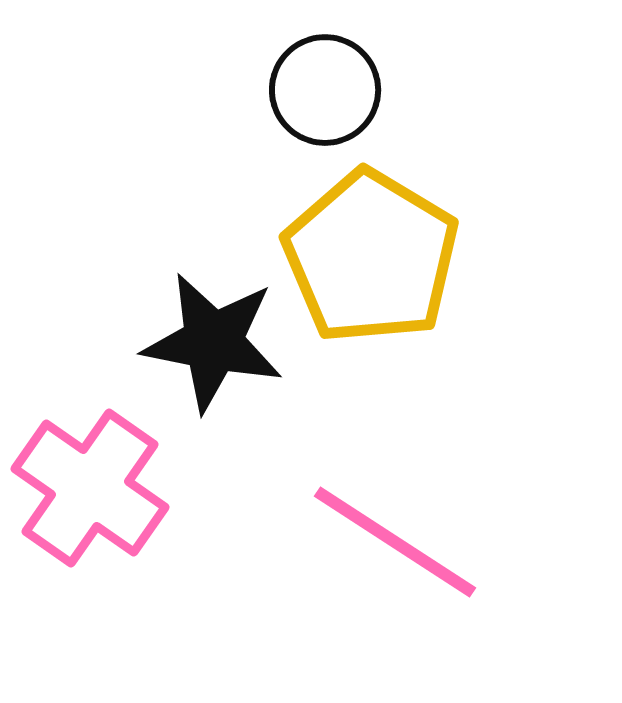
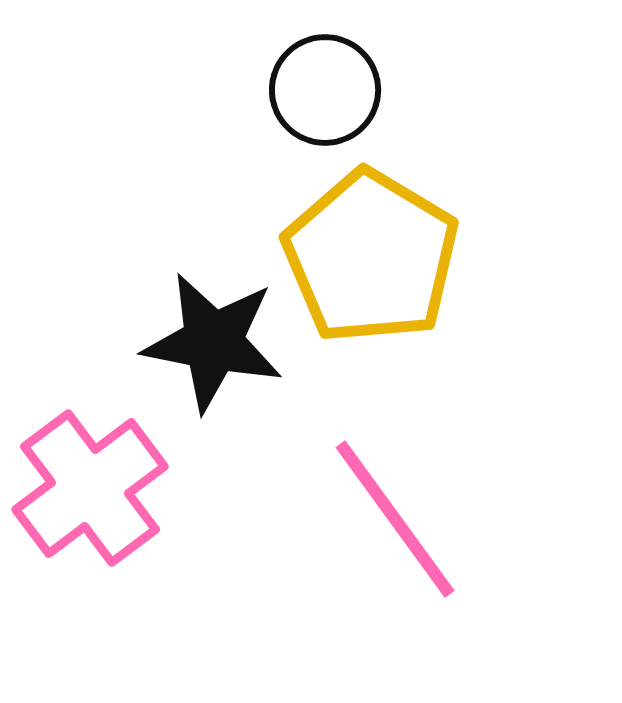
pink cross: rotated 18 degrees clockwise
pink line: moved 23 px up; rotated 21 degrees clockwise
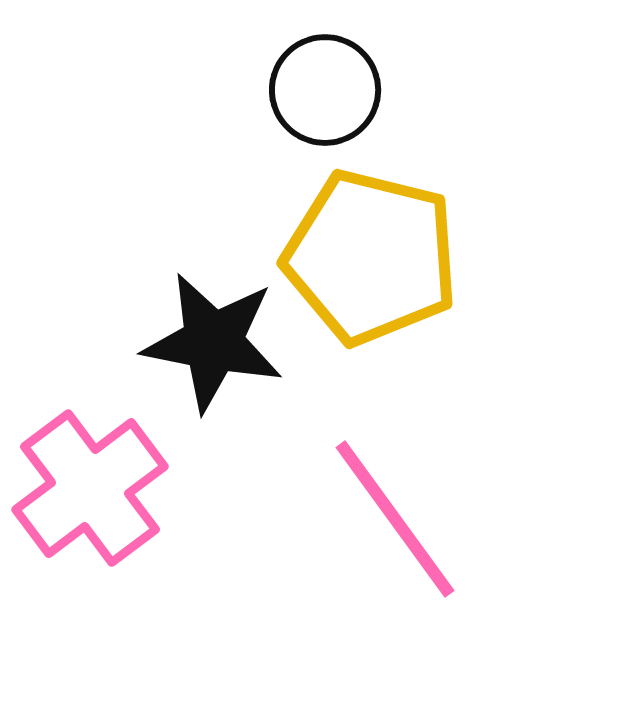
yellow pentagon: rotated 17 degrees counterclockwise
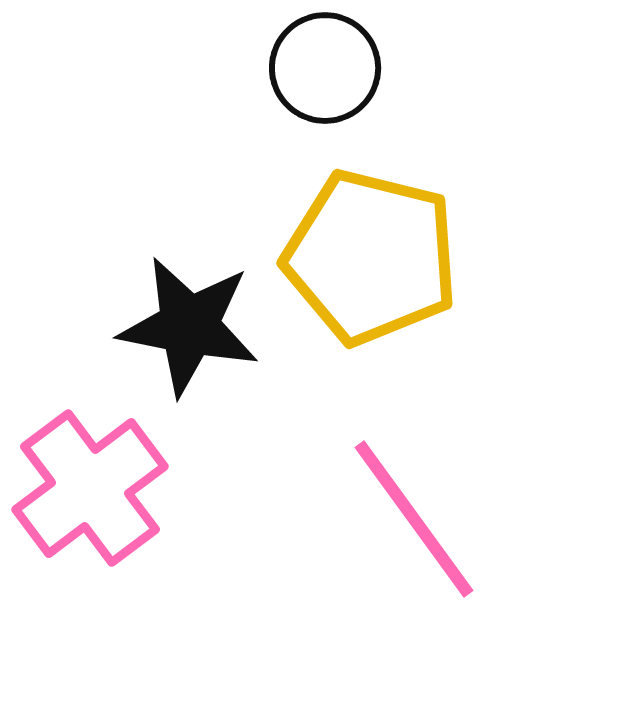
black circle: moved 22 px up
black star: moved 24 px left, 16 px up
pink line: moved 19 px right
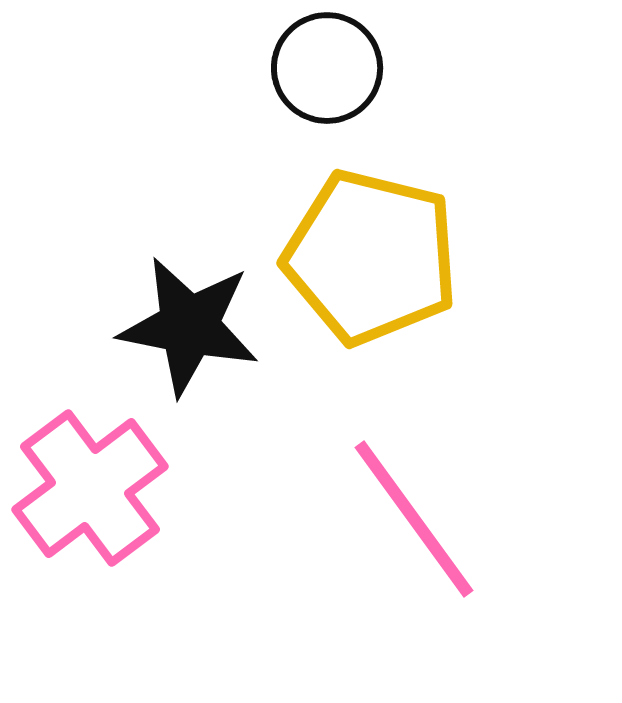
black circle: moved 2 px right
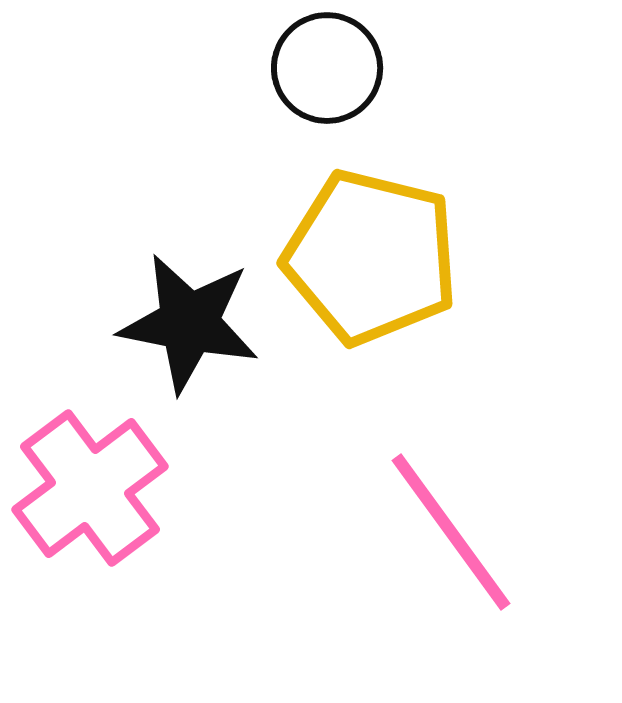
black star: moved 3 px up
pink line: moved 37 px right, 13 px down
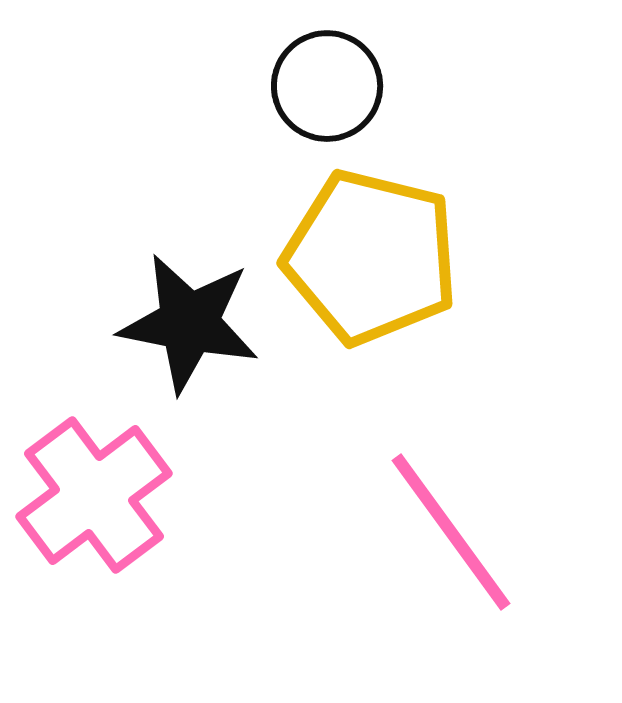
black circle: moved 18 px down
pink cross: moved 4 px right, 7 px down
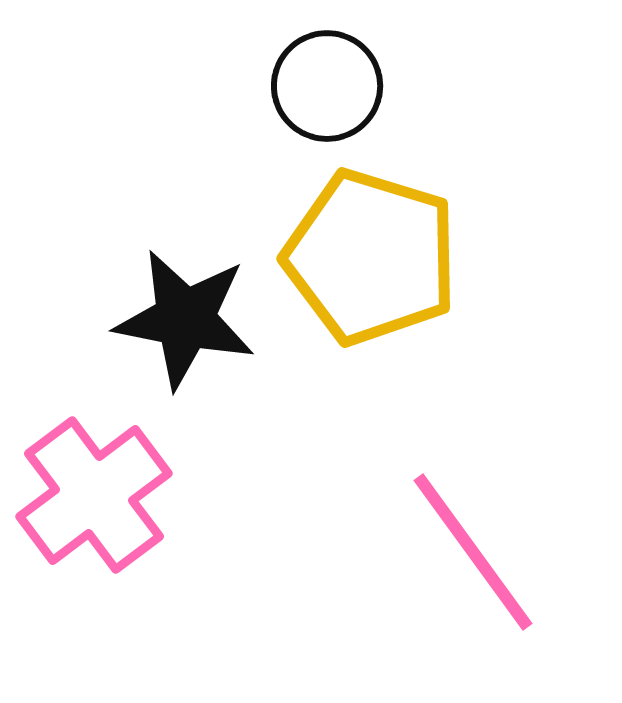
yellow pentagon: rotated 3 degrees clockwise
black star: moved 4 px left, 4 px up
pink line: moved 22 px right, 20 px down
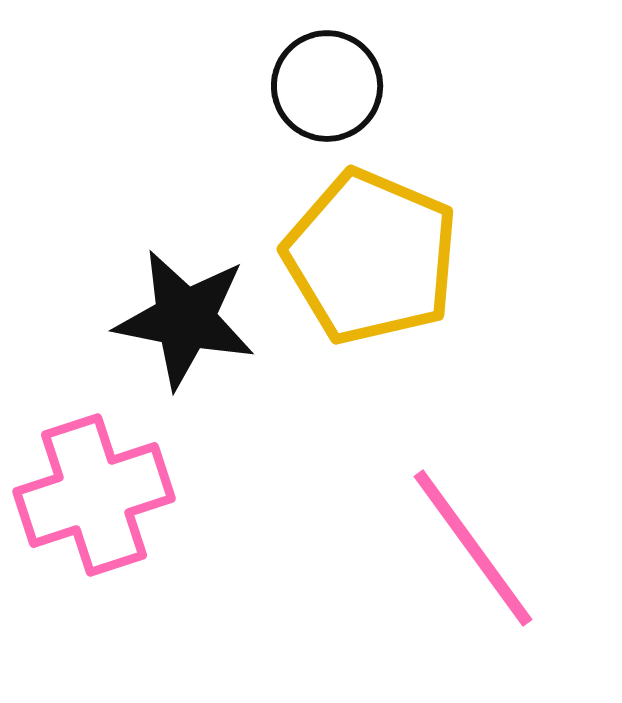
yellow pentagon: rotated 6 degrees clockwise
pink cross: rotated 19 degrees clockwise
pink line: moved 4 px up
